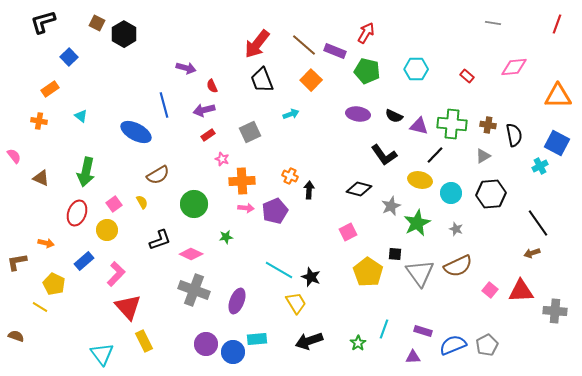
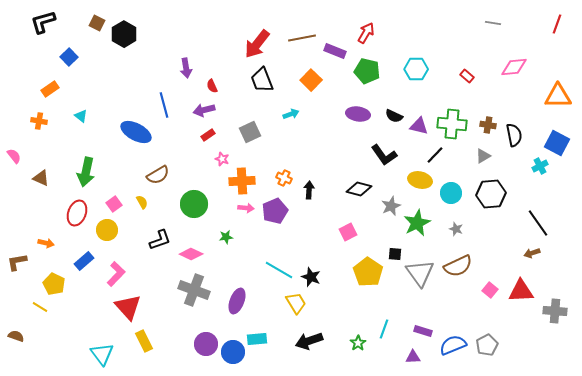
brown line at (304, 45): moved 2 px left, 7 px up; rotated 52 degrees counterclockwise
purple arrow at (186, 68): rotated 66 degrees clockwise
orange cross at (290, 176): moved 6 px left, 2 px down
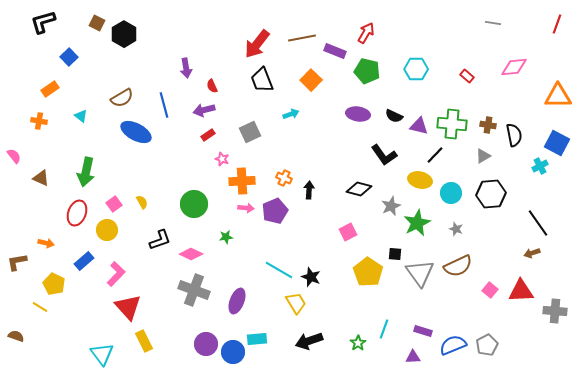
brown semicircle at (158, 175): moved 36 px left, 77 px up
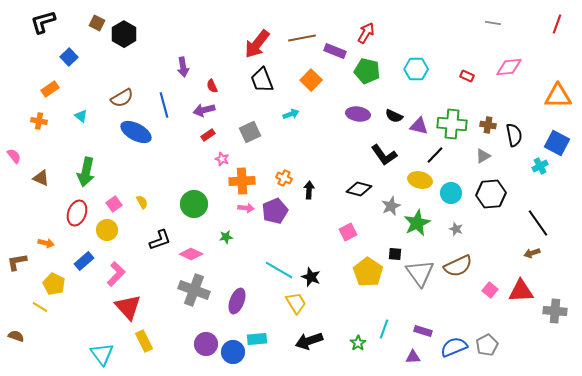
pink diamond at (514, 67): moved 5 px left
purple arrow at (186, 68): moved 3 px left, 1 px up
red rectangle at (467, 76): rotated 16 degrees counterclockwise
blue semicircle at (453, 345): moved 1 px right, 2 px down
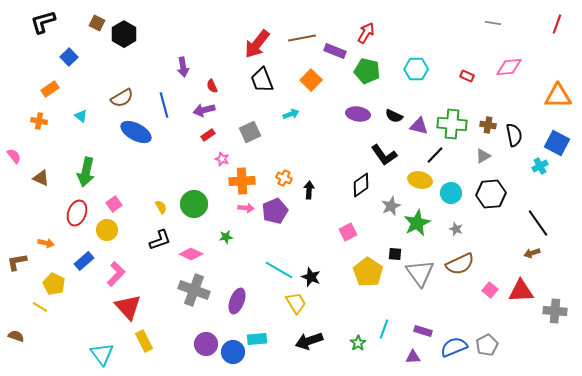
black diamond at (359, 189): moved 2 px right, 4 px up; rotated 50 degrees counterclockwise
yellow semicircle at (142, 202): moved 19 px right, 5 px down
brown semicircle at (458, 266): moved 2 px right, 2 px up
